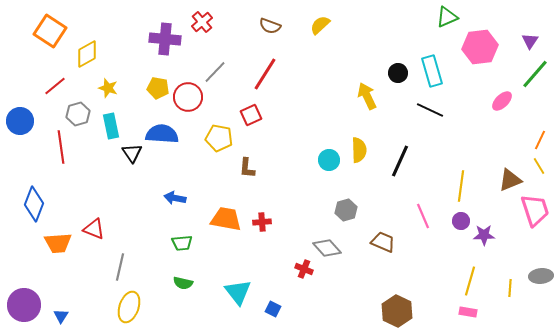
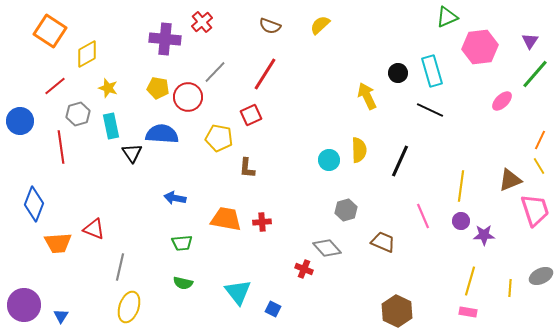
gray ellipse at (541, 276): rotated 20 degrees counterclockwise
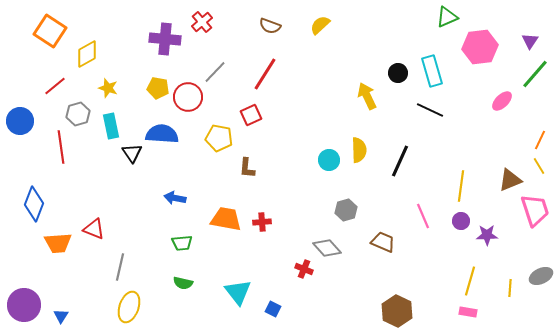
purple star at (484, 235): moved 3 px right
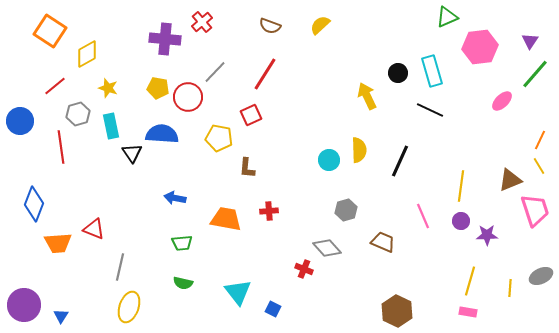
red cross at (262, 222): moved 7 px right, 11 px up
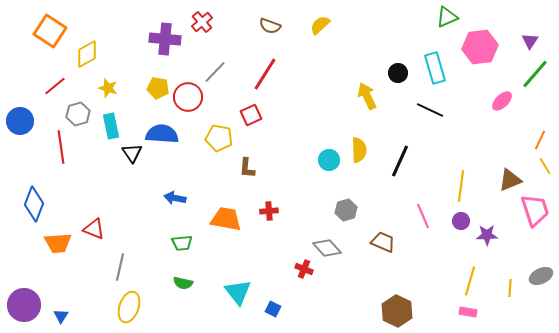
cyan rectangle at (432, 71): moved 3 px right, 3 px up
yellow line at (539, 166): moved 6 px right
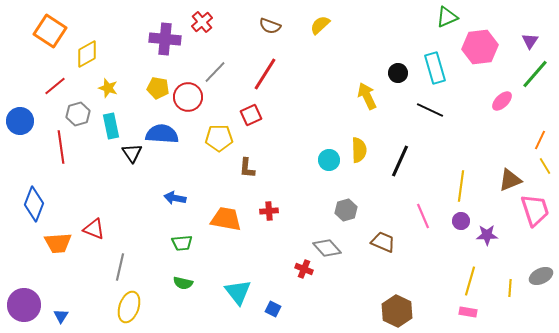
yellow pentagon at (219, 138): rotated 12 degrees counterclockwise
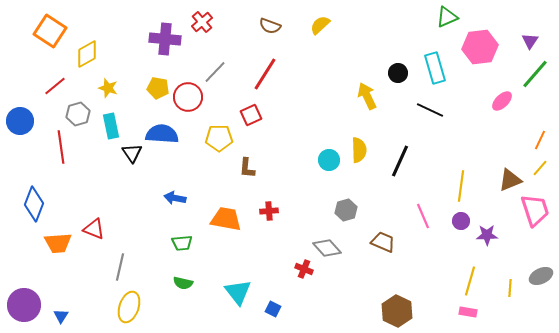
yellow line at (545, 166): moved 5 px left, 2 px down; rotated 72 degrees clockwise
